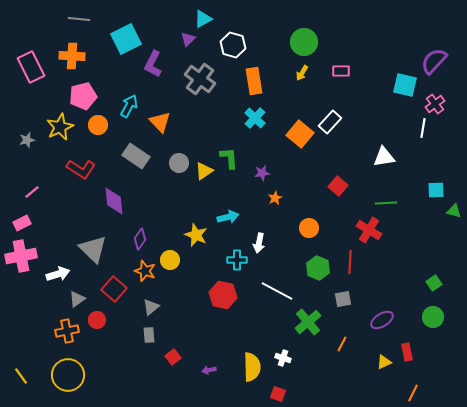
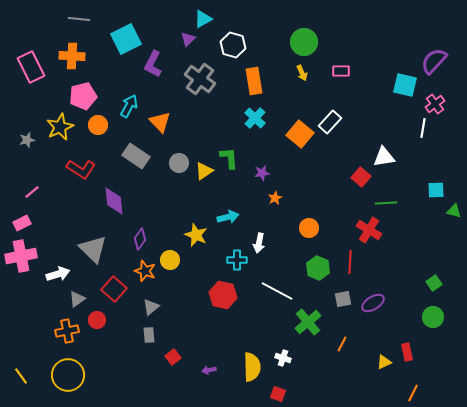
yellow arrow at (302, 73): rotated 56 degrees counterclockwise
red square at (338, 186): moved 23 px right, 9 px up
purple ellipse at (382, 320): moved 9 px left, 17 px up
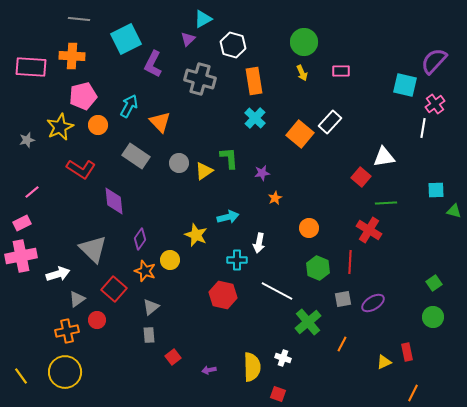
pink rectangle at (31, 67): rotated 60 degrees counterclockwise
gray cross at (200, 79): rotated 20 degrees counterclockwise
yellow circle at (68, 375): moved 3 px left, 3 px up
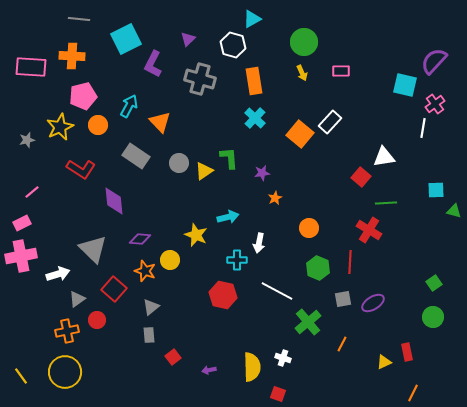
cyan triangle at (203, 19): moved 49 px right
purple diamond at (140, 239): rotated 60 degrees clockwise
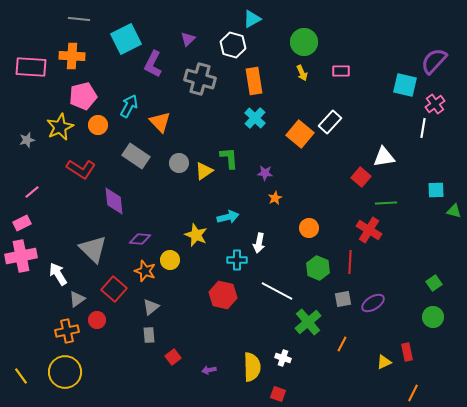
purple star at (262, 173): moved 3 px right; rotated 14 degrees clockwise
white arrow at (58, 274): rotated 105 degrees counterclockwise
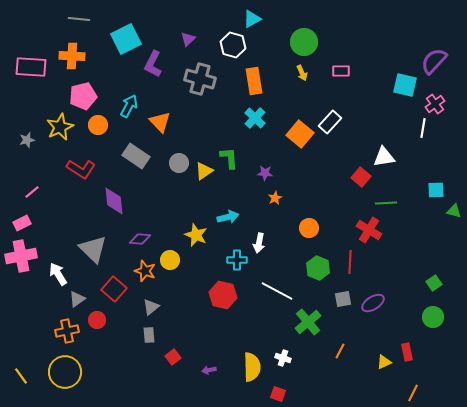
orange line at (342, 344): moved 2 px left, 7 px down
